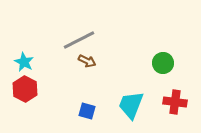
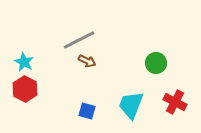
green circle: moved 7 px left
red cross: rotated 20 degrees clockwise
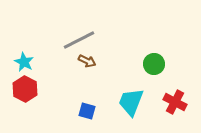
green circle: moved 2 px left, 1 px down
cyan trapezoid: moved 3 px up
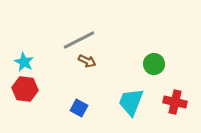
red hexagon: rotated 20 degrees counterclockwise
red cross: rotated 15 degrees counterclockwise
blue square: moved 8 px left, 3 px up; rotated 12 degrees clockwise
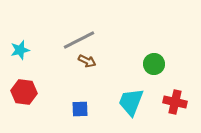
cyan star: moved 4 px left, 12 px up; rotated 30 degrees clockwise
red hexagon: moved 1 px left, 3 px down
blue square: moved 1 px right, 1 px down; rotated 30 degrees counterclockwise
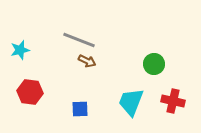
gray line: rotated 48 degrees clockwise
red hexagon: moved 6 px right
red cross: moved 2 px left, 1 px up
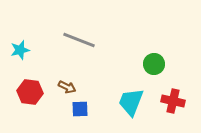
brown arrow: moved 20 px left, 26 px down
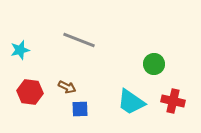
cyan trapezoid: rotated 76 degrees counterclockwise
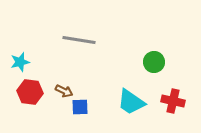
gray line: rotated 12 degrees counterclockwise
cyan star: moved 12 px down
green circle: moved 2 px up
brown arrow: moved 3 px left, 4 px down
blue square: moved 2 px up
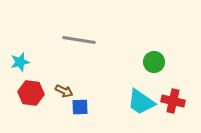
red hexagon: moved 1 px right, 1 px down
cyan trapezoid: moved 10 px right
